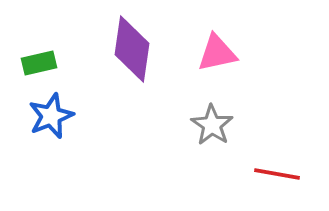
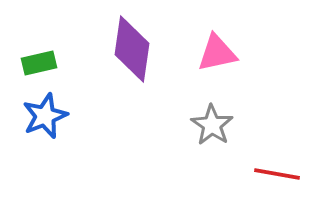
blue star: moved 6 px left
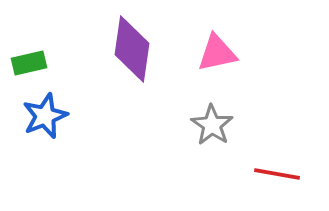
green rectangle: moved 10 px left
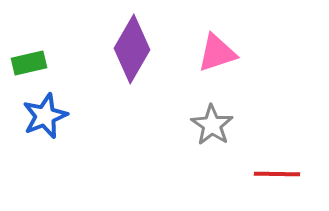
purple diamond: rotated 22 degrees clockwise
pink triangle: rotated 6 degrees counterclockwise
red line: rotated 9 degrees counterclockwise
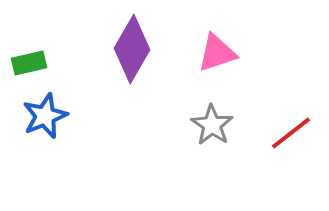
red line: moved 14 px right, 41 px up; rotated 39 degrees counterclockwise
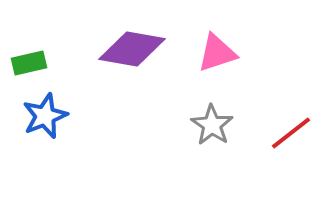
purple diamond: rotated 70 degrees clockwise
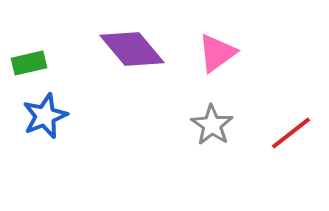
purple diamond: rotated 40 degrees clockwise
pink triangle: rotated 18 degrees counterclockwise
